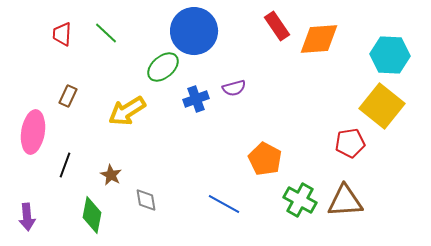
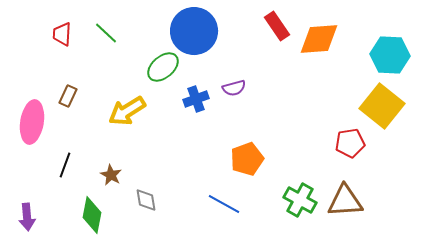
pink ellipse: moved 1 px left, 10 px up
orange pentagon: moved 18 px left; rotated 24 degrees clockwise
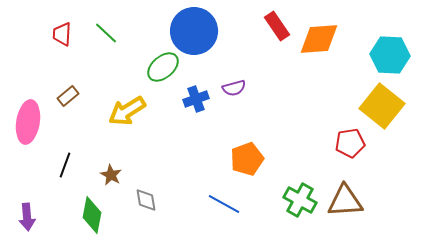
brown rectangle: rotated 25 degrees clockwise
pink ellipse: moved 4 px left
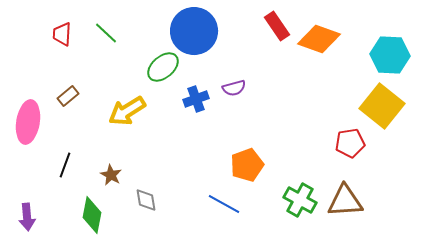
orange diamond: rotated 24 degrees clockwise
orange pentagon: moved 6 px down
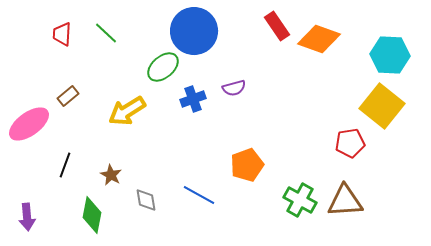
blue cross: moved 3 px left
pink ellipse: moved 1 px right, 2 px down; rotated 45 degrees clockwise
blue line: moved 25 px left, 9 px up
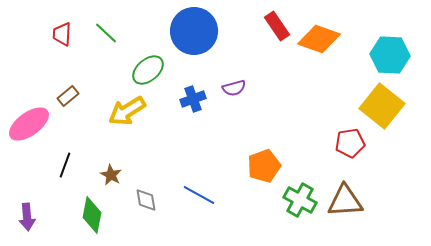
green ellipse: moved 15 px left, 3 px down
orange pentagon: moved 17 px right, 1 px down
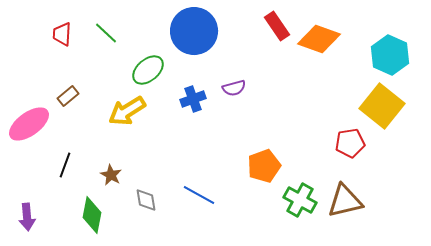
cyan hexagon: rotated 21 degrees clockwise
brown triangle: rotated 9 degrees counterclockwise
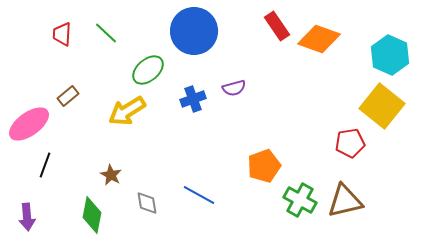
black line: moved 20 px left
gray diamond: moved 1 px right, 3 px down
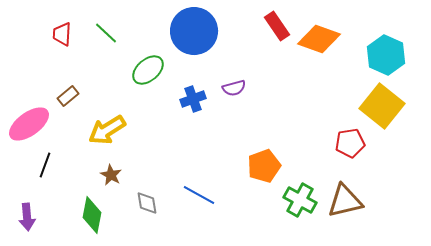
cyan hexagon: moved 4 px left
yellow arrow: moved 20 px left, 19 px down
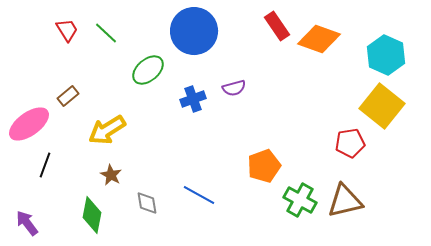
red trapezoid: moved 5 px right, 4 px up; rotated 145 degrees clockwise
purple arrow: moved 6 px down; rotated 148 degrees clockwise
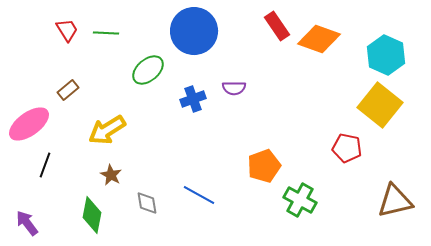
green line: rotated 40 degrees counterclockwise
purple semicircle: rotated 15 degrees clockwise
brown rectangle: moved 6 px up
yellow square: moved 2 px left, 1 px up
red pentagon: moved 3 px left, 5 px down; rotated 20 degrees clockwise
brown triangle: moved 50 px right
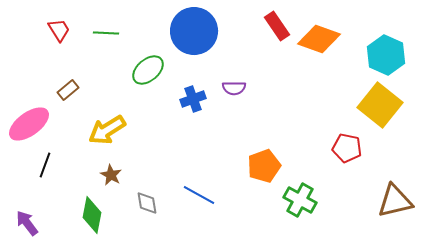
red trapezoid: moved 8 px left
